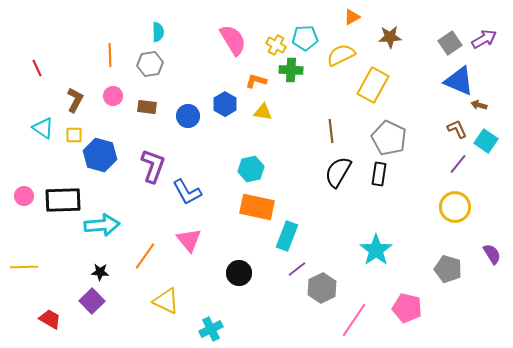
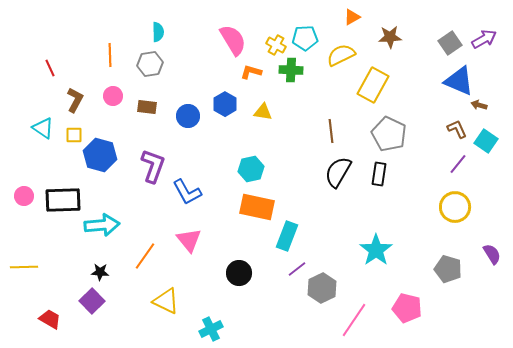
red line at (37, 68): moved 13 px right
orange L-shape at (256, 81): moved 5 px left, 9 px up
gray pentagon at (389, 138): moved 4 px up
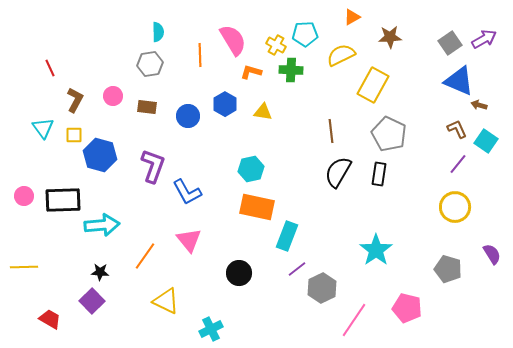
cyan pentagon at (305, 38): moved 4 px up
orange line at (110, 55): moved 90 px right
cyan triangle at (43, 128): rotated 20 degrees clockwise
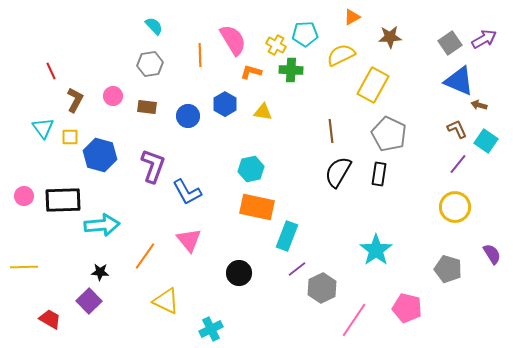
cyan semicircle at (158, 32): moved 4 px left, 6 px up; rotated 42 degrees counterclockwise
red line at (50, 68): moved 1 px right, 3 px down
yellow square at (74, 135): moved 4 px left, 2 px down
purple square at (92, 301): moved 3 px left
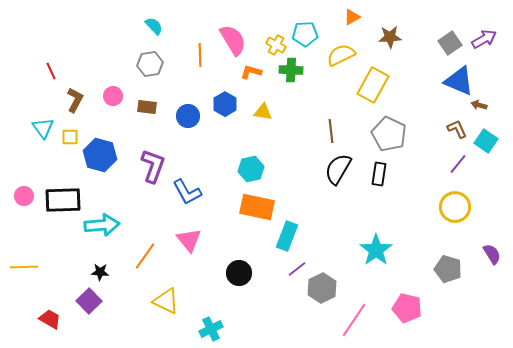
black semicircle at (338, 172): moved 3 px up
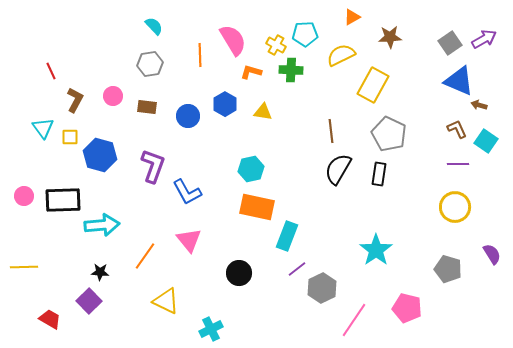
purple line at (458, 164): rotated 50 degrees clockwise
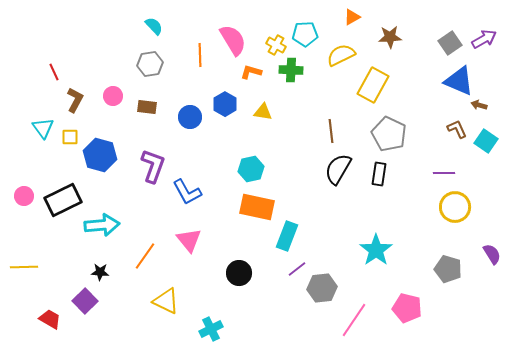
red line at (51, 71): moved 3 px right, 1 px down
blue circle at (188, 116): moved 2 px right, 1 px down
purple line at (458, 164): moved 14 px left, 9 px down
black rectangle at (63, 200): rotated 24 degrees counterclockwise
gray hexagon at (322, 288): rotated 20 degrees clockwise
purple square at (89, 301): moved 4 px left
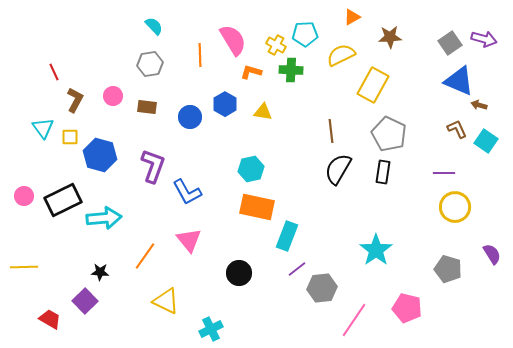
purple arrow at (484, 39): rotated 45 degrees clockwise
black rectangle at (379, 174): moved 4 px right, 2 px up
cyan arrow at (102, 225): moved 2 px right, 7 px up
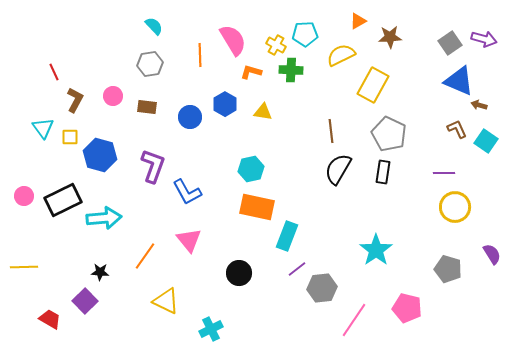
orange triangle at (352, 17): moved 6 px right, 4 px down
